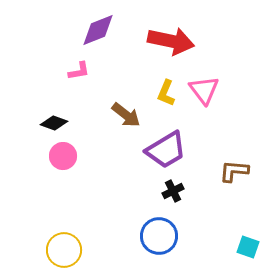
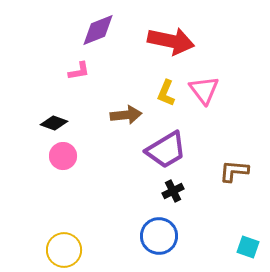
brown arrow: rotated 44 degrees counterclockwise
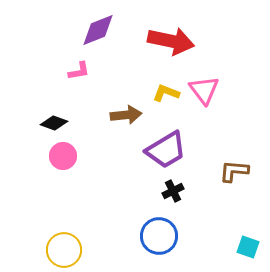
yellow L-shape: rotated 88 degrees clockwise
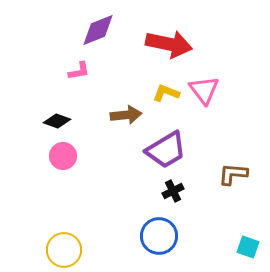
red arrow: moved 2 px left, 3 px down
black diamond: moved 3 px right, 2 px up
brown L-shape: moved 1 px left, 3 px down
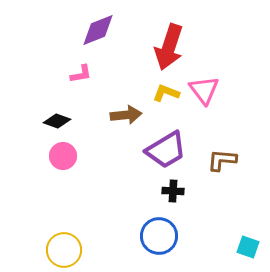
red arrow: moved 3 px down; rotated 96 degrees clockwise
pink L-shape: moved 2 px right, 3 px down
brown L-shape: moved 11 px left, 14 px up
black cross: rotated 30 degrees clockwise
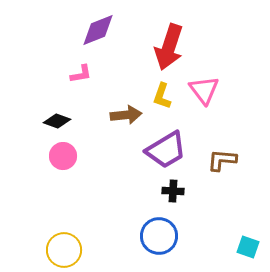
yellow L-shape: moved 4 px left, 3 px down; rotated 92 degrees counterclockwise
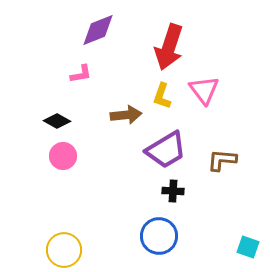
black diamond: rotated 8 degrees clockwise
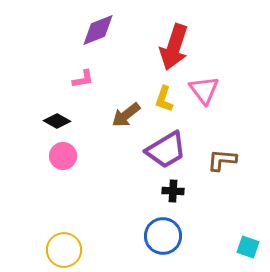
red arrow: moved 5 px right
pink L-shape: moved 2 px right, 5 px down
yellow L-shape: moved 2 px right, 3 px down
brown arrow: rotated 148 degrees clockwise
blue circle: moved 4 px right
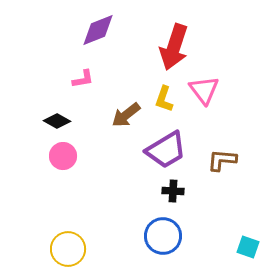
yellow circle: moved 4 px right, 1 px up
